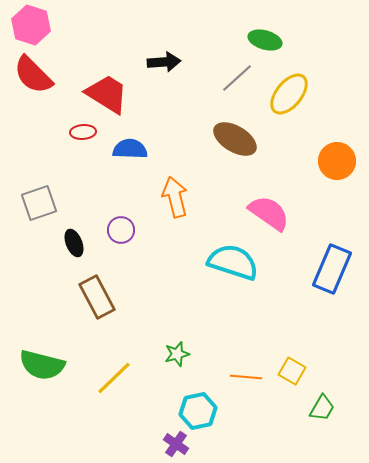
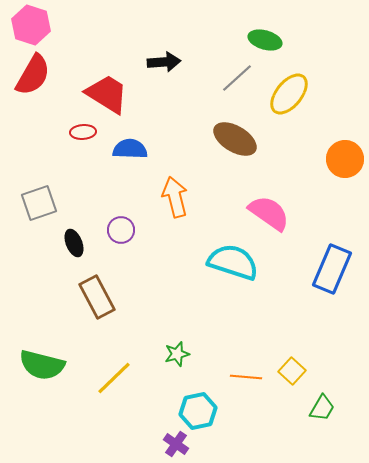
red semicircle: rotated 105 degrees counterclockwise
orange circle: moved 8 px right, 2 px up
yellow square: rotated 12 degrees clockwise
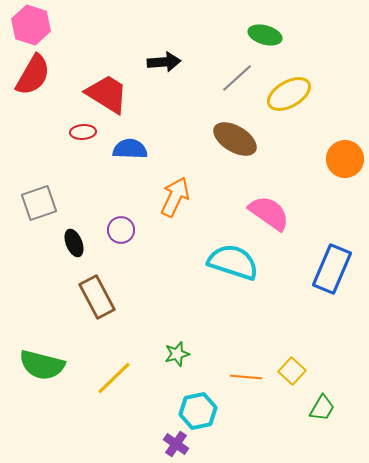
green ellipse: moved 5 px up
yellow ellipse: rotated 21 degrees clockwise
orange arrow: rotated 39 degrees clockwise
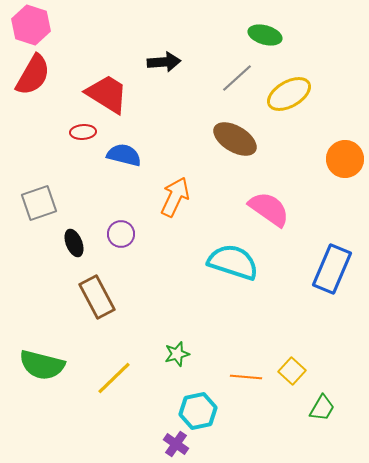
blue semicircle: moved 6 px left, 6 px down; rotated 12 degrees clockwise
pink semicircle: moved 4 px up
purple circle: moved 4 px down
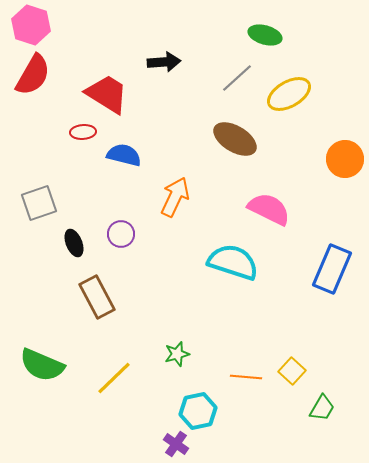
pink semicircle: rotated 9 degrees counterclockwise
green semicircle: rotated 9 degrees clockwise
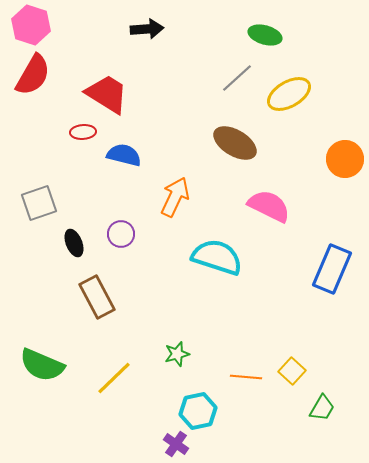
black arrow: moved 17 px left, 33 px up
brown ellipse: moved 4 px down
pink semicircle: moved 3 px up
cyan semicircle: moved 16 px left, 5 px up
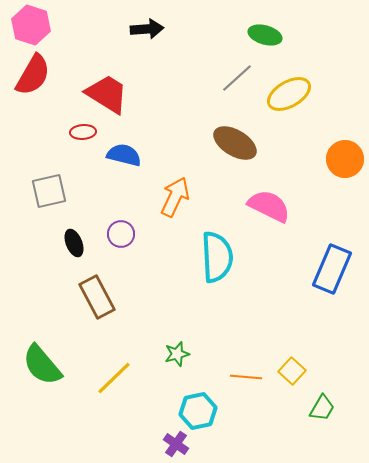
gray square: moved 10 px right, 12 px up; rotated 6 degrees clockwise
cyan semicircle: rotated 69 degrees clockwise
green semicircle: rotated 27 degrees clockwise
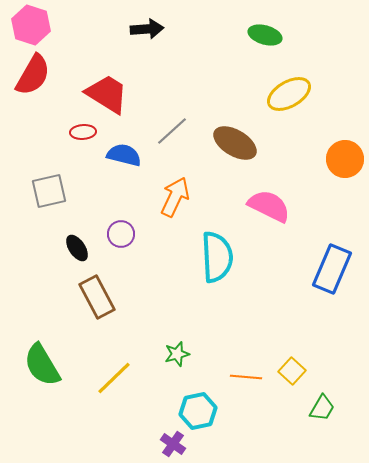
gray line: moved 65 px left, 53 px down
black ellipse: moved 3 px right, 5 px down; rotated 12 degrees counterclockwise
green semicircle: rotated 9 degrees clockwise
purple cross: moved 3 px left
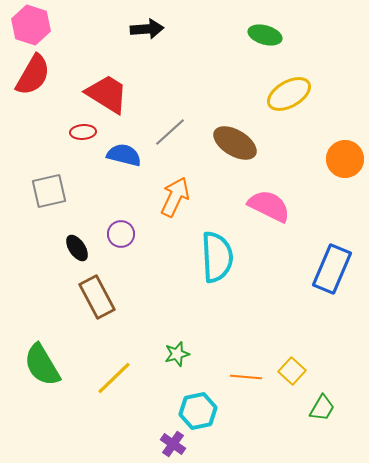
gray line: moved 2 px left, 1 px down
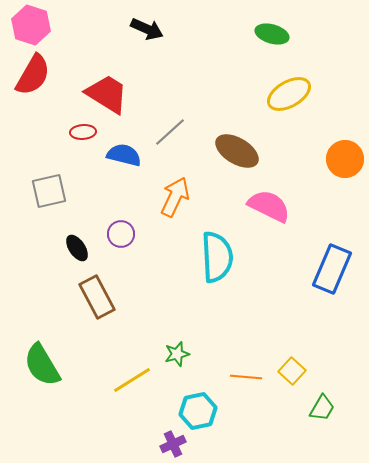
black arrow: rotated 28 degrees clockwise
green ellipse: moved 7 px right, 1 px up
brown ellipse: moved 2 px right, 8 px down
yellow line: moved 18 px right, 2 px down; rotated 12 degrees clockwise
purple cross: rotated 30 degrees clockwise
